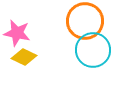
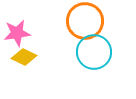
pink star: rotated 20 degrees counterclockwise
cyan circle: moved 1 px right, 2 px down
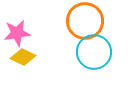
yellow diamond: moved 1 px left
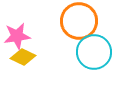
orange circle: moved 6 px left
pink star: moved 3 px down
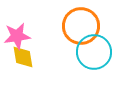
orange circle: moved 2 px right, 5 px down
yellow diamond: rotated 55 degrees clockwise
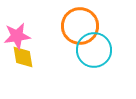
orange circle: moved 1 px left
cyan circle: moved 2 px up
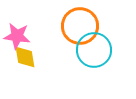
pink star: rotated 16 degrees clockwise
yellow diamond: moved 2 px right
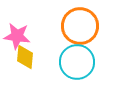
cyan circle: moved 17 px left, 12 px down
yellow diamond: rotated 15 degrees clockwise
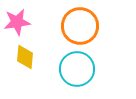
pink star: moved 14 px up; rotated 16 degrees counterclockwise
cyan circle: moved 7 px down
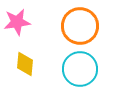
yellow diamond: moved 7 px down
cyan circle: moved 3 px right
